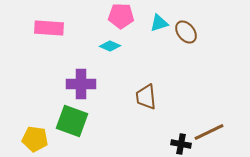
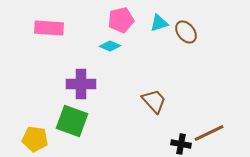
pink pentagon: moved 4 px down; rotated 15 degrees counterclockwise
brown trapezoid: moved 8 px right, 4 px down; rotated 144 degrees clockwise
brown line: moved 1 px down
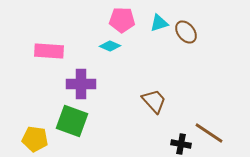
pink pentagon: moved 1 px right; rotated 15 degrees clockwise
pink rectangle: moved 23 px down
brown line: rotated 60 degrees clockwise
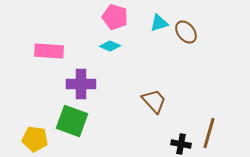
pink pentagon: moved 7 px left, 3 px up; rotated 15 degrees clockwise
brown line: rotated 72 degrees clockwise
